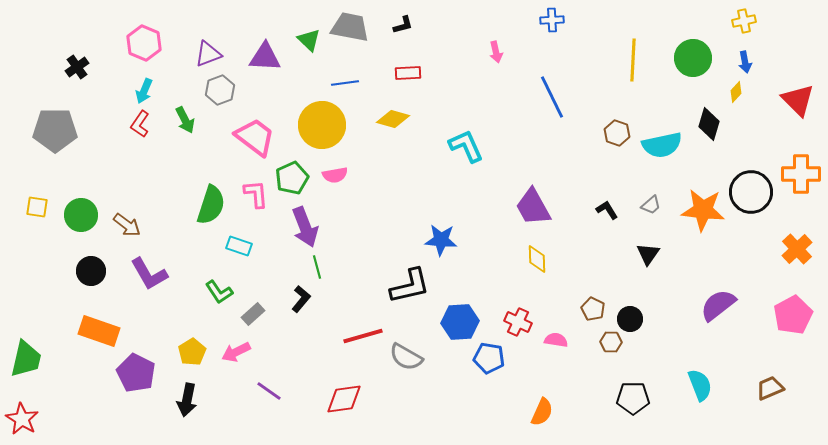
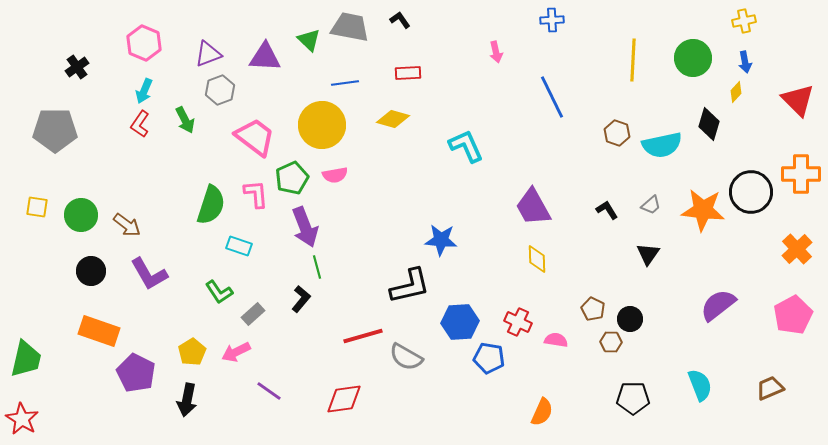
black L-shape at (403, 25): moved 3 px left, 5 px up; rotated 110 degrees counterclockwise
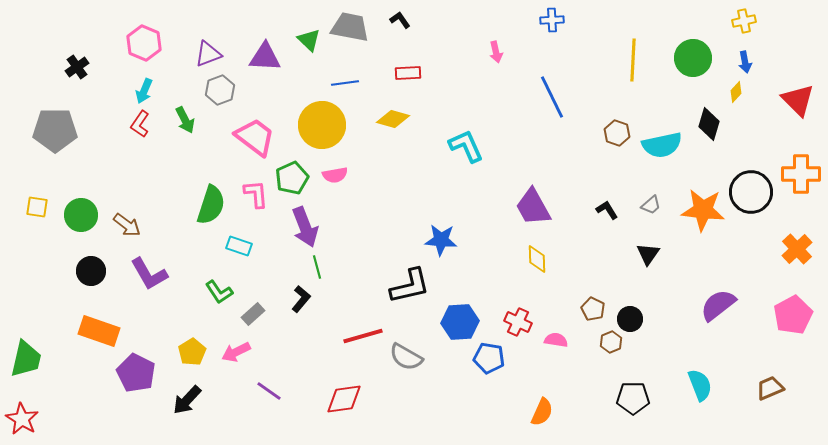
brown hexagon at (611, 342): rotated 25 degrees counterclockwise
black arrow at (187, 400): rotated 32 degrees clockwise
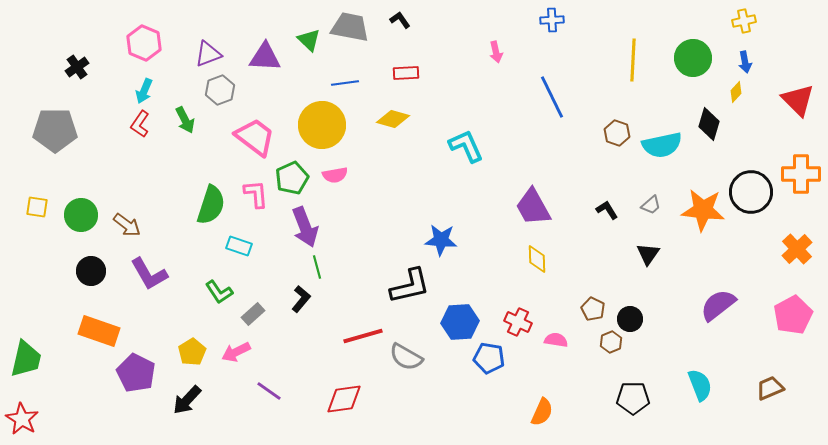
red rectangle at (408, 73): moved 2 px left
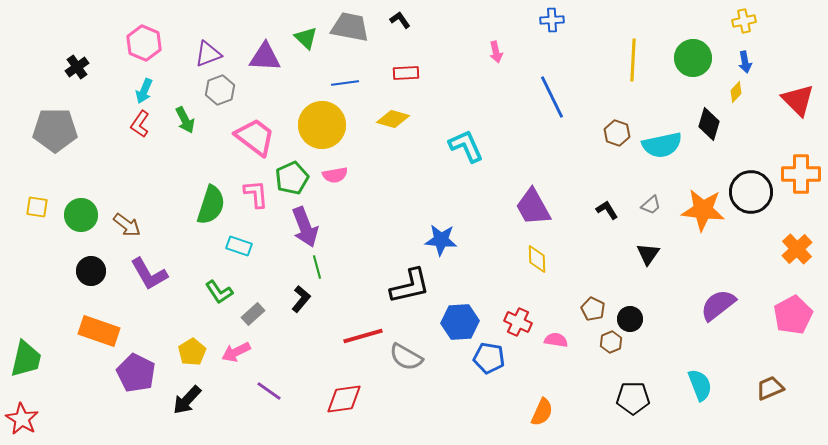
green triangle at (309, 40): moved 3 px left, 2 px up
